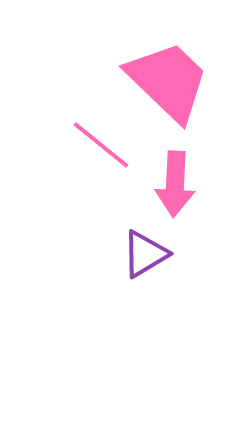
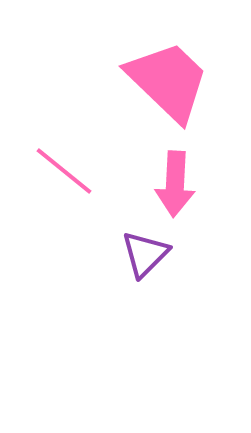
pink line: moved 37 px left, 26 px down
purple triangle: rotated 14 degrees counterclockwise
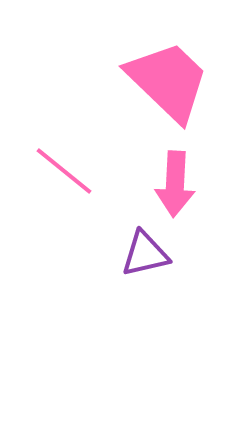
purple triangle: rotated 32 degrees clockwise
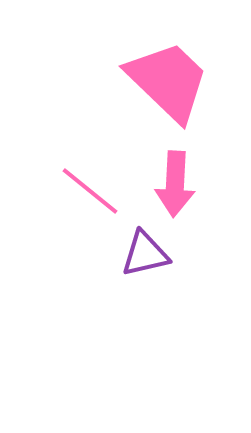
pink line: moved 26 px right, 20 px down
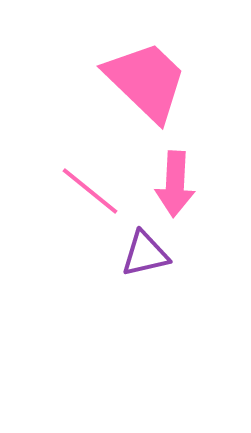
pink trapezoid: moved 22 px left
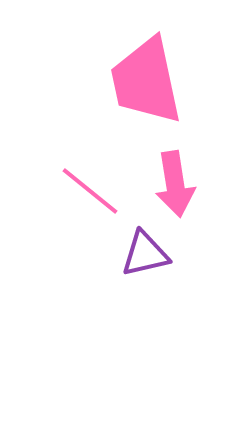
pink trapezoid: rotated 146 degrees counterclockwise
pink arrow: rotated 12 degrees counterclockwise
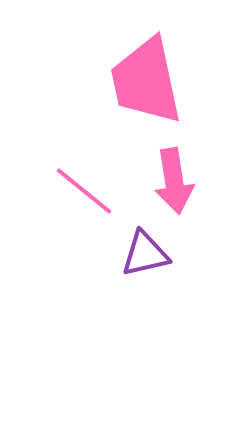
pink arrow: moved 1 px left, 3 px up
pink line: moved 6 px left
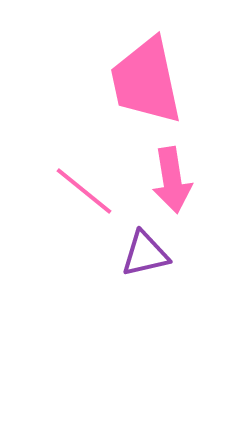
pink arrow: moved 2 px left, 1 px up
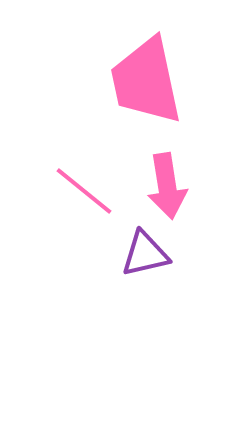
pink arrow: moved 5 px left, 6 px down
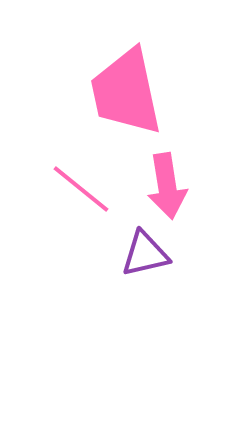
pink trapezoid: moved 20 px left, 11 px down
pink line: moved 3 px left, 2 px up
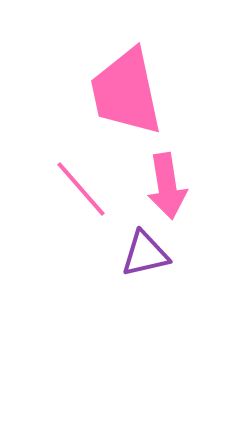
pink line: rotated 10 degrees clockwise
